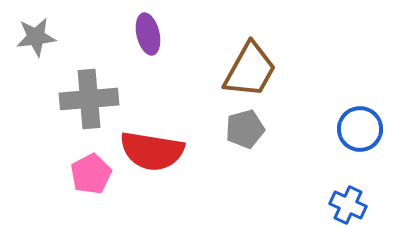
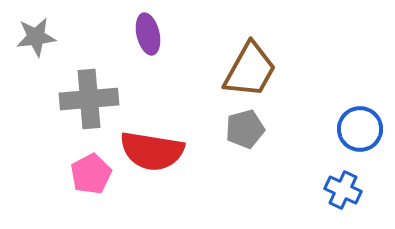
blue cross: moved 5 px left, 15 px up
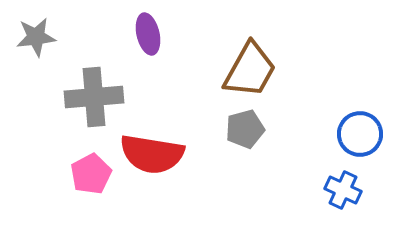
gray cross: moved 5 px right, 2 px up
blue circle: moved 5 px down
red semicircle: moved 3 px down
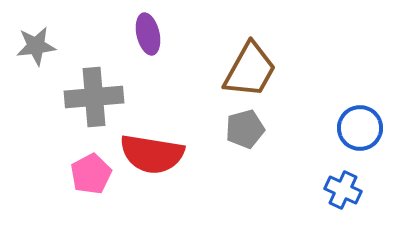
gray star: moved 9 px down
blue circle: moved 6 px up
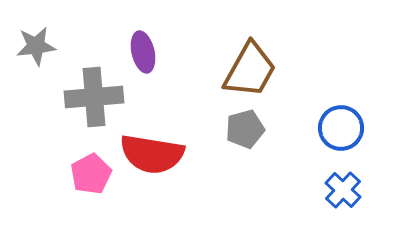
purple ellipse: moved 5 px left, 18 px down
blue circle: moved 19 px left
blue cross: rotated 18 degrees clockwise
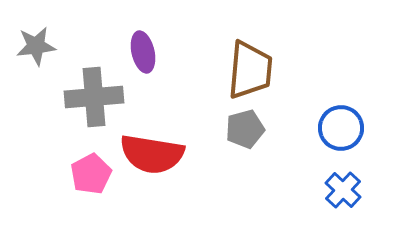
brown trapezoid: rotated 24 degrees counterclockwise
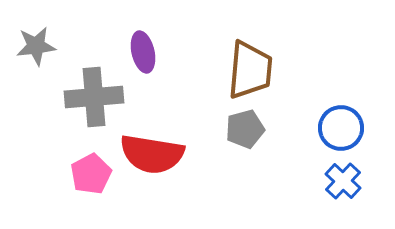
blue cross: moved 9 px up
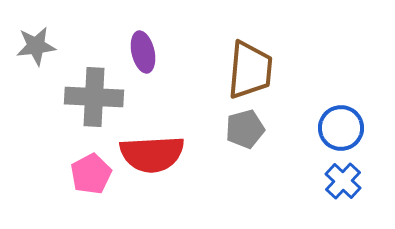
gray cross: rotated 8 degrees clockwise
red semicircle: rotated 12 degrees counterclockwise
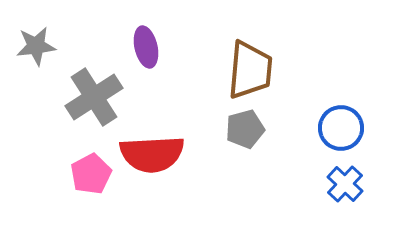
purple ellipse: moved 3 px right, 5 px up
gray cross: rotated 36 degrees counterclockwise
blue cross: moved 2 px right, 3 px down
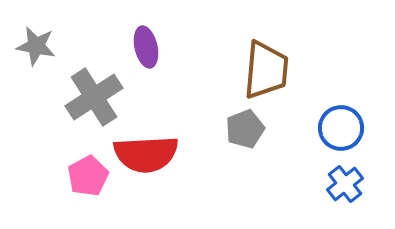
gray star: rotated 18 degrees clockwise
brown trapezoid: moved 16 px right
gray pentagon: rotated 6 degrees counterclockwise
red semicircle: moved 6 px left
pink pentagon: moved 3 px left, 2 px down
blue cross: rotated 9 degrees clockwise
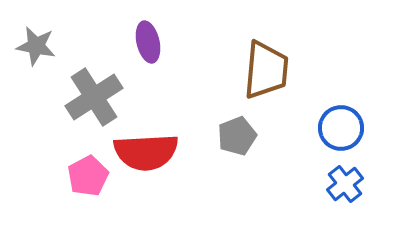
purple ellipse: moved 2 px right, 5 px up
gray pentagon: moved 8 px left, 7 px down
red semicircle: moved 2 px up
